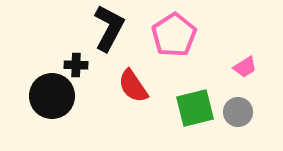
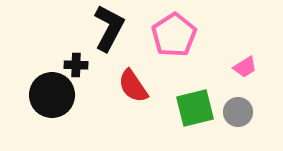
black circle: moved 1 px up
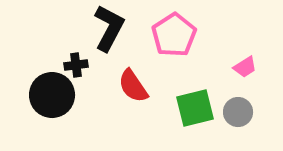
black cross: rotated 10 degrees counterclockwise
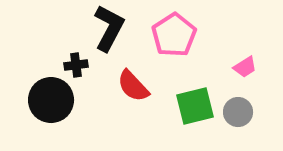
red semicircle: rotated 9 degrees counterclockwise
black circle: moved 1 px left, 5 px down
green square: moved 2 px up
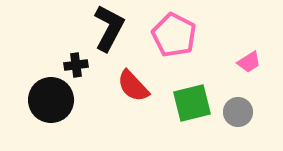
pink pentagon: rotated 12 degrees counterclockwise
pink trapezoid: moved 4 px right, 5 px up
green square: moved 3 px left, 3 px up
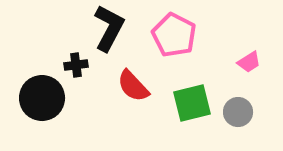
black circle: moved 9 px left, 2 px up
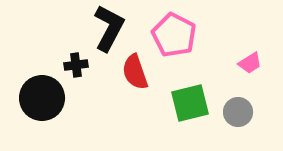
pink trapezoid: moved 1 px right, 1 px down
red semicircle: moved 2 px right, 14 px up; rotated 24 degrees clockwise
green square: moved 2 px left
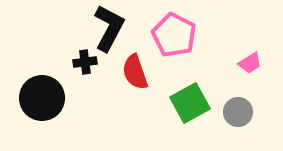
black cross: moved 9 px right, 3 px up
green square: rotated 15 degrees counterclockwise
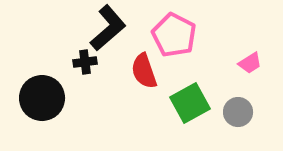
black L-shape: moved 1 px left; rotated 21 degrees clockwise
red semicircle: moved 9 px right, 1 px up
